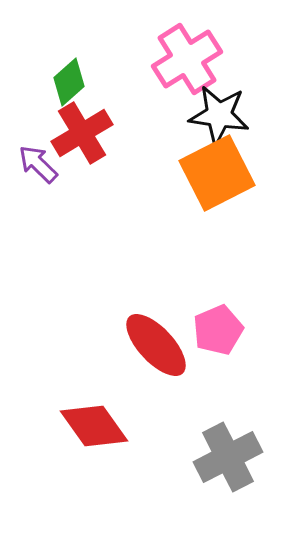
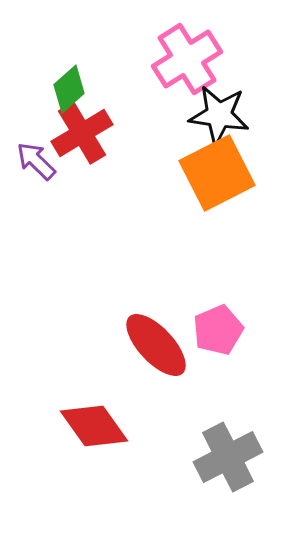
green diamond: moved 7 px down
purple arrow: moved 2 px left, 3 px up
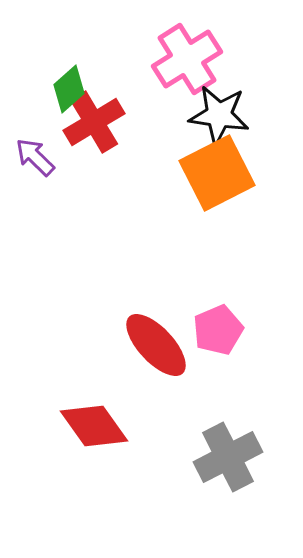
red cross: moved 12 px right, 11 px up
purple arrow: moved 1 px left, 4 px up
